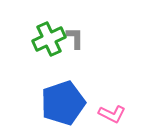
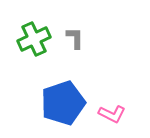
green cross: moved 15 px left
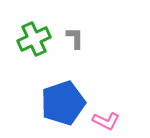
pink L-shape: moved 6 px left, 7 px down
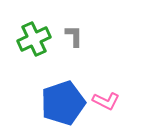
gray L-shape: moved 1 px left, 2 px up
pink L-shape: moved 20 px up
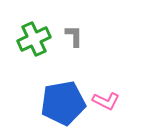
blue pentagon: rotated 9 degrees clockwise
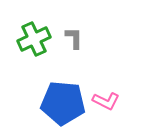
gray L-shape: moved 2 px down
blue pentagon: rotated 15 degrees clockwise
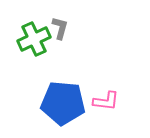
gray L-shape: moved 14 px left, 10 px up; rotated 15 degrees clockwise
pink L-shape: rotated 20 degrees counterclockwise
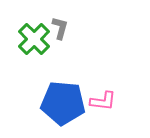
green cross: rotated 20 degrees counterclockwise
pink L-shape: moved 3 px left
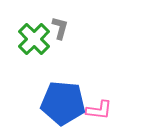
pink L-shape: moved 4 px left, 9 px down
